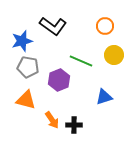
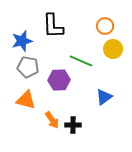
black L-shape: rotated 52 degrees clockwise
yellow circle: moved 1 px left, 6 px up
purple hexagon: rotated 20 degrees clockwise
blue triangle: rotated 18 degrees counterclockwise
black cross: moved 1 px left
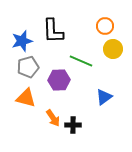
black L-shape: moved 5 px down
gray pentagon: rotated 25 degrees counterclockwise
orange triangle: moved 2 px up
orange arrow: moved 1 px right, 2 px up
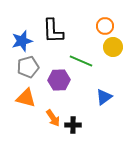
yellow circle: moved 2 px up
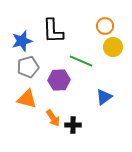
orange triangle: moved 1 px right, 1 px down
